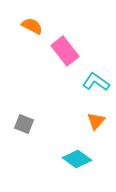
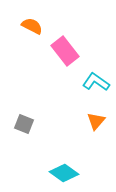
cyan diamond: moved 13 px left, 14 px down
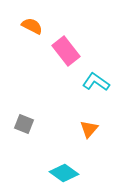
pink rectangle: moved 1 px right
orange triangle: moved 7 px left, 8 px down
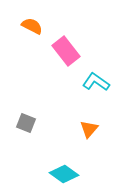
gray square: moved 2 px right, 1 px up
cyan diamond: moved 1 px down
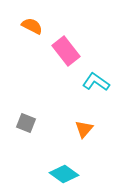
orange triangle: moved 5 px left
